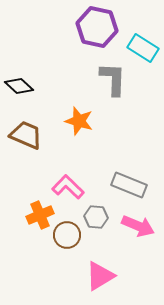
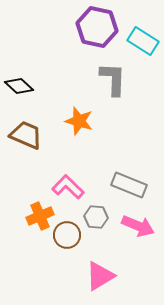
cyan rectangle: moved 7 px up
orange cross: moved 1 px down
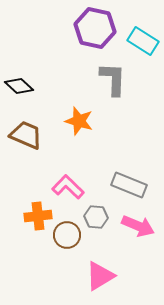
purple hexagon: moved 2 px left, 1 px down
orange cross: moved 2 px left; rotated 16 degrees clockwise
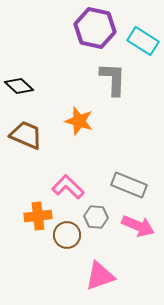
pink triangle: rotated 12 degrees clockwise
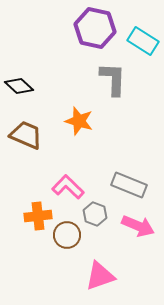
gray hexagon: moved 1 px left, 3 px up; rotated 15 degrees clockwise
